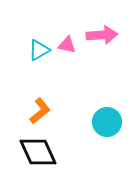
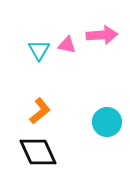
cyan triangle: rotated 30 degrees counterclockwise
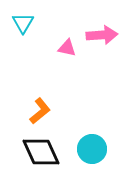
pink triangle: moved 3 px down
cyan triangle: moved 16 px left, 27 px up
cyan circle: moved 15 px left, 27 px down
black diamond: moved 3 px right
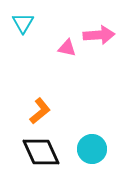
pink arrow: moved 3 px left
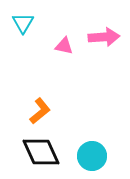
pink arrow: moved 5 px right, 2 px down
pink triangle: moved 3 px left, 2 px up
cyan circle: moved 7 px down
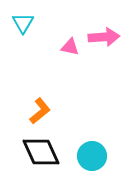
pink triangle: moved 6 px right, 1 px down
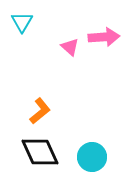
cyan triangle: moved 1 px left, 1 px up
pink triangle: rotated 30 degrees clockwise
black diamond: moved 1 px left
cyan circle: moved 1 px down
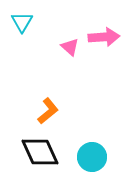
orange L-shape: moved 8 px right
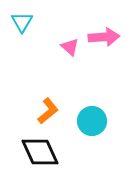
cyan circle: moved 36 px up
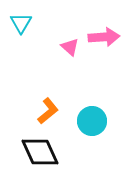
cyan triangle: moved 1 px left, 1 px down
